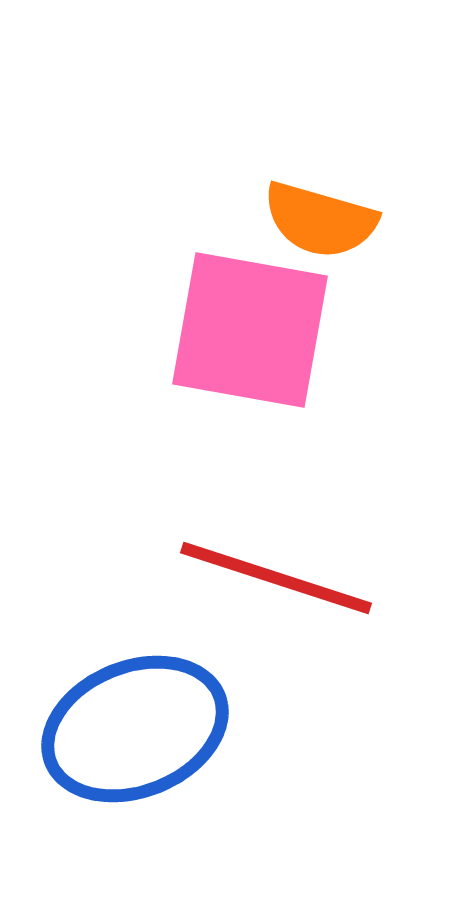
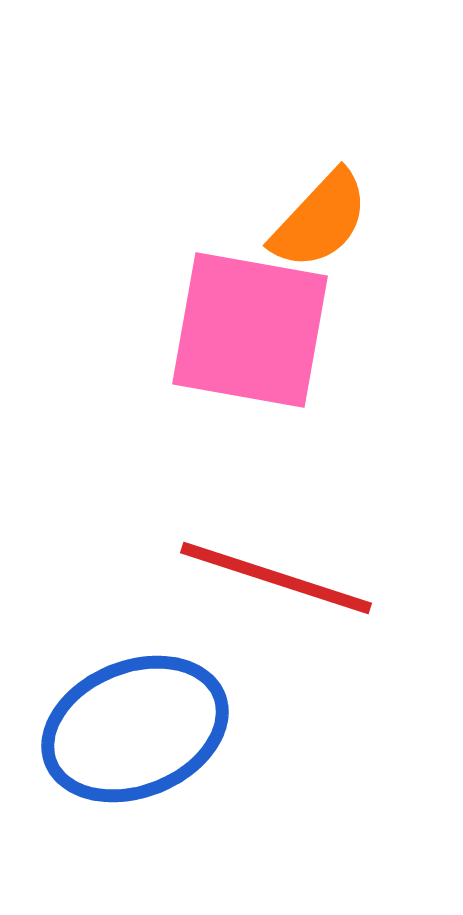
orange semicircle: rotated 63 degrees counterclockwise
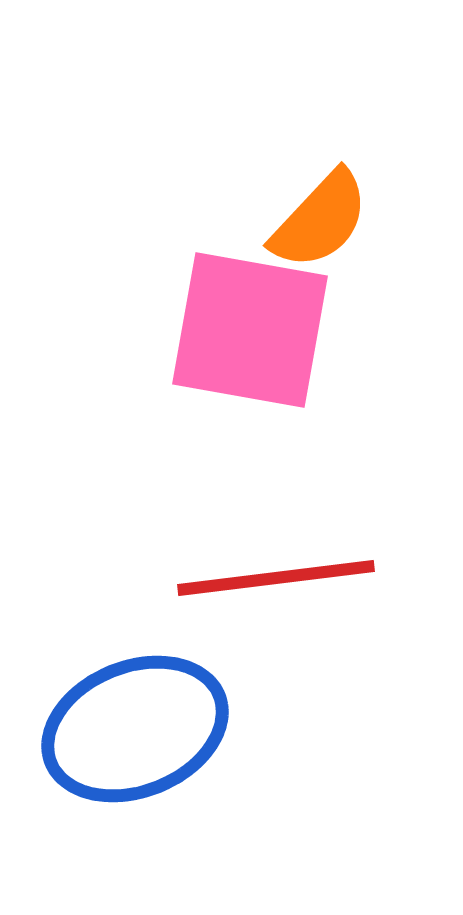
red line: rotated 25 degrees counterclockwise
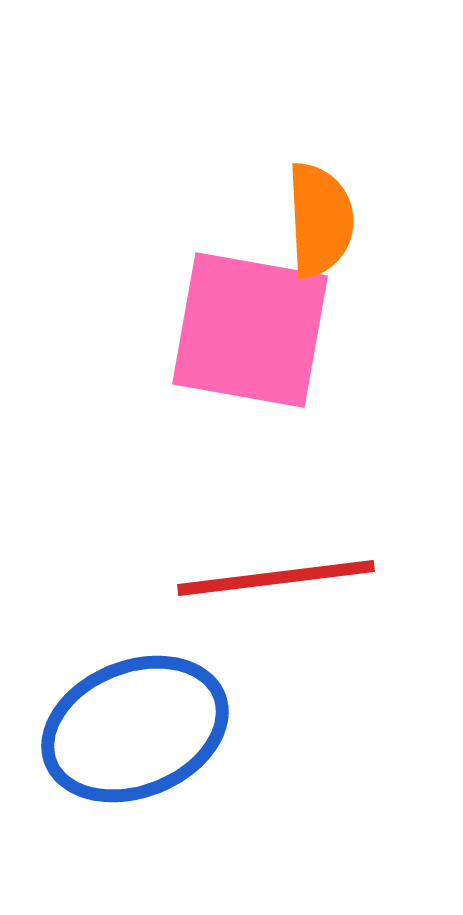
orange semicircle: rotated 46 degrees counterclockwise
